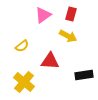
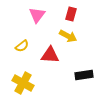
pink triangle: moved 6 px left; rotated 18 degrees counterclockwise
red triangle: moved 6 px up
yellow cross: moved 1 px left, 1 px down; rotated 10 degrees counterclockwise
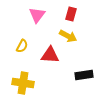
yellow semicircle: rotated 24 degrees counterclockwise
yellow cross: rotated 20 degrees counterclockwise
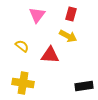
yellow semicircle: rotated 80 degrees counterclockwise
black rectangle: moved 11 px down
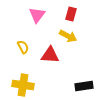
yellow semicircle: moved 1 px right, 1 px down; rotated 24 degrees clockwise
yellow cross: moved 2 px down
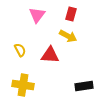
yellow semicircle: moved 3 px left, 3 px down
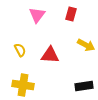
yellow arrow: moved 18 px right, 9 px down
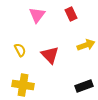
red rectangle: rotated 40 degrees counterclockwise
yellow arrow: rotated 48 degrees counterclockwise
red triangle: rotated 42 degrees clockwise
black rectangle: rotated 12 degrees counterclockwise
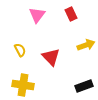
red triangle: moved 1 px right, 2 px down
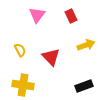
red rectangle: moved 2 px down
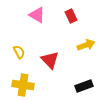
pink triangle: rotated 36 degrees counterclockwise
yellow semicircle: moved 1 px left, 2 px down
red triangle: moved 1 px left, 3 px down
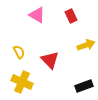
yellow cross: moved 1 px left, 3 px up; rotated 15 degrees clockwise
